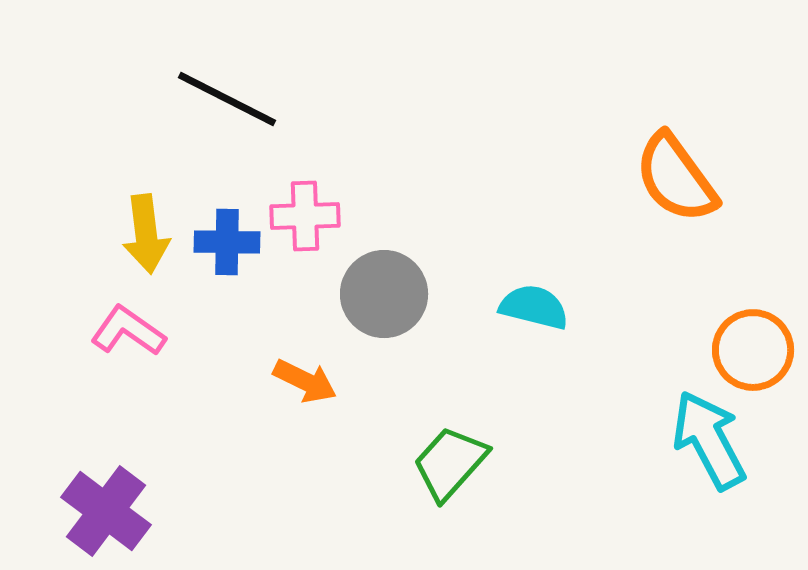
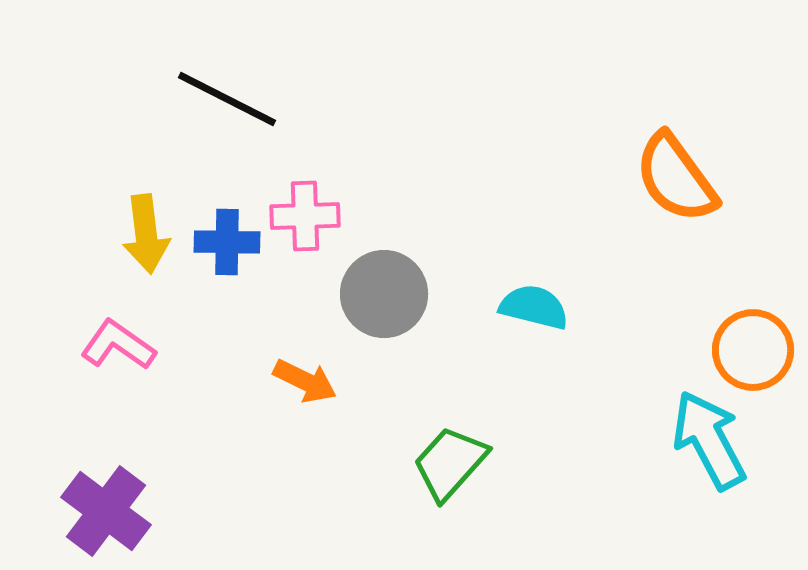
pink L-shape: moved 10 px left, 14 px down
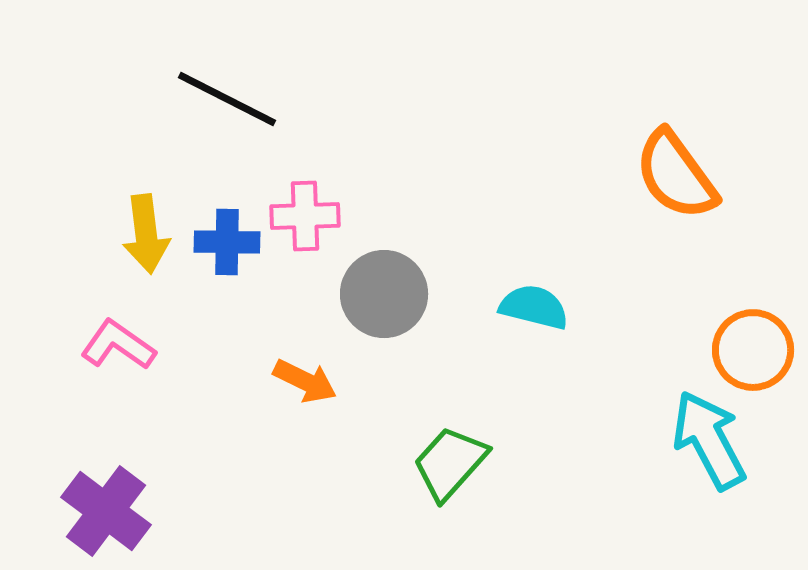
orange semicircle: moved 3 px up
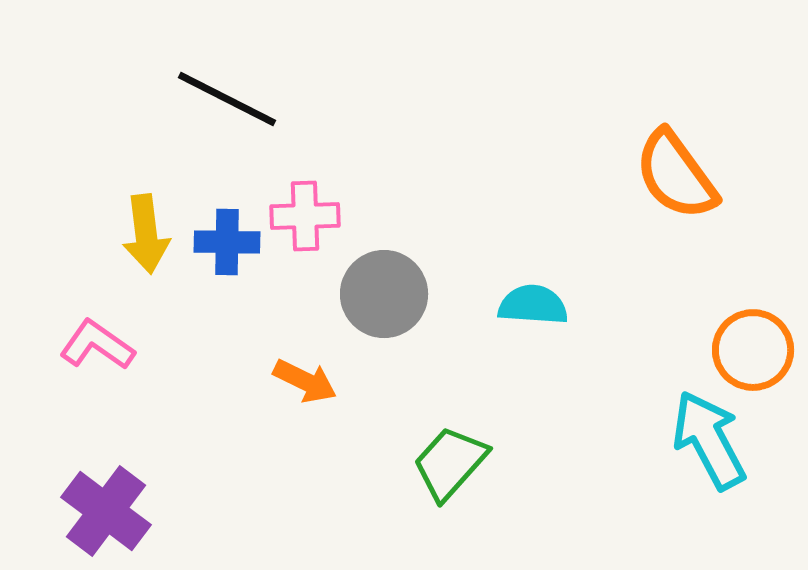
cyan semicircle: moved 1 px left, 2 px up; rotated 10 degrees counterclockwise
pink L-shape: moved 21 px left
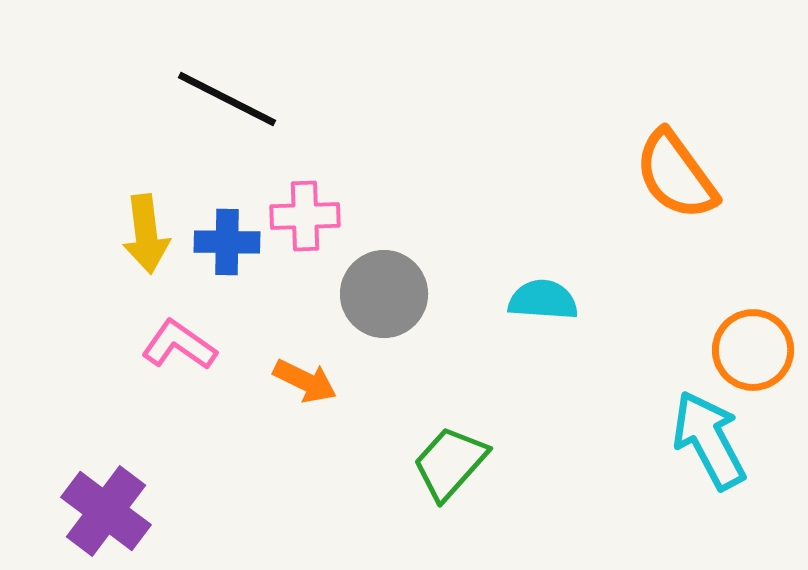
cyan semicircle: moved 10 px right, 5 px up
pink L-shape: moved 82 px right
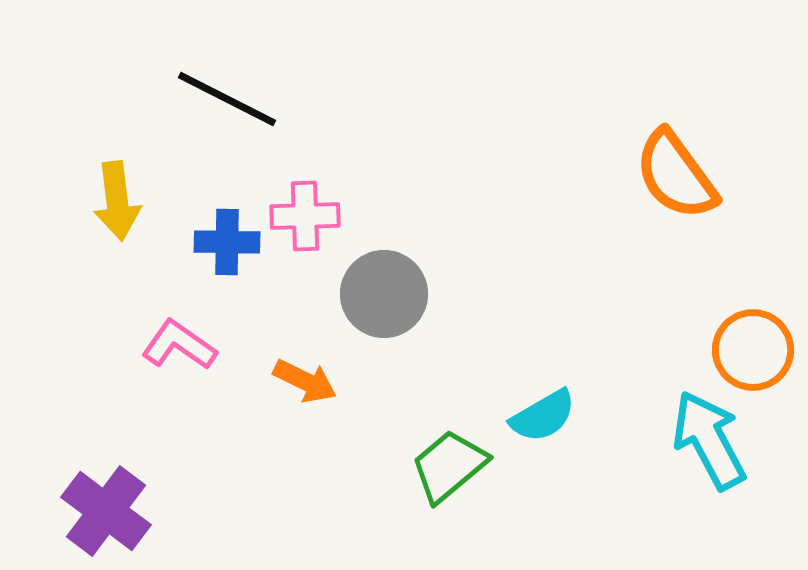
yellow arrow: moved 29 px left, 33 px up
cyan semicircle: moved 116 px down; rotated 146 degrees clockwise
green trapezoid: moved 1 px left, 3 px down; rotated 8 degrees clockwise
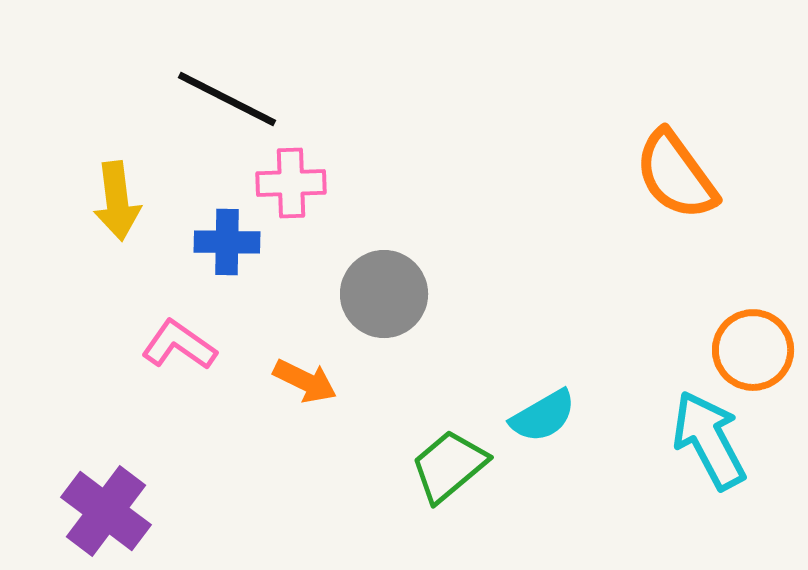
pink cross: moved 14 px left, 33 px up
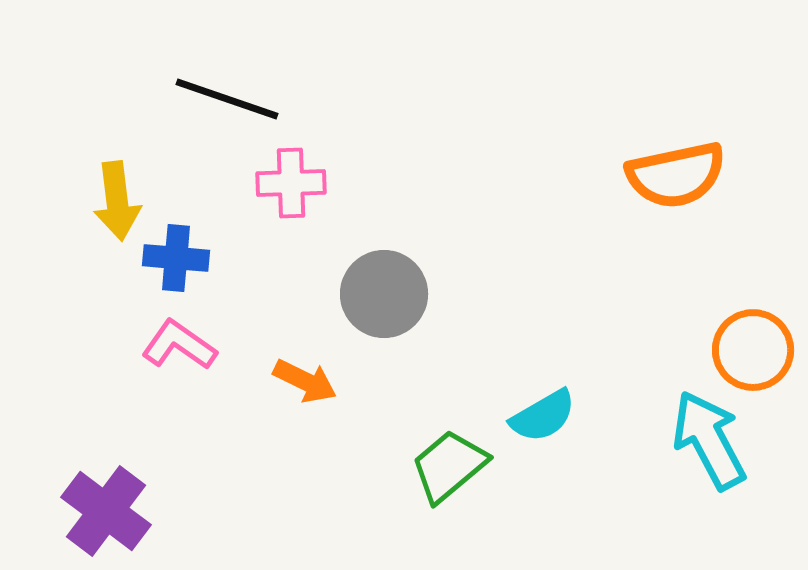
black line: rotated 8 degrees counterclockwise
orange semicircle: rotated 66 degrees counterclockwise
blue cross: moved 51 px left, 16 px down; rotated 4 degrees clockwise
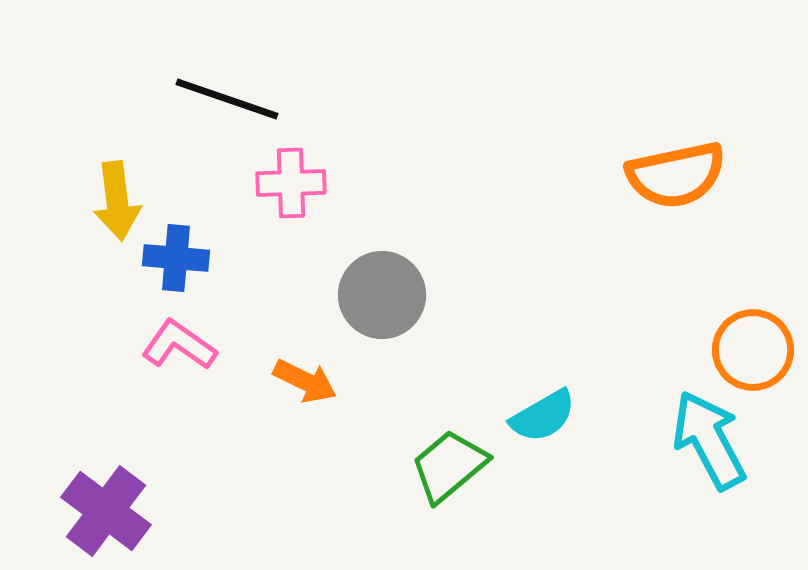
gray circle: moved 2 px left, 1 px down
